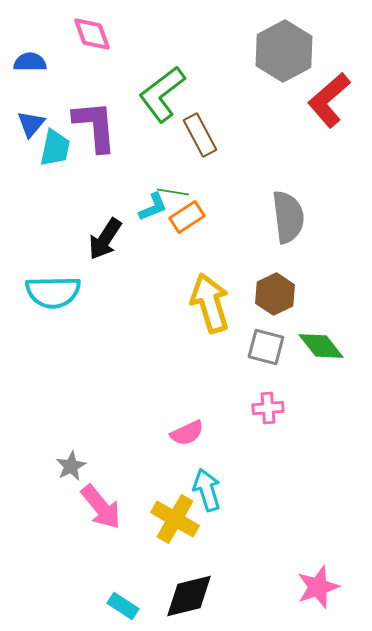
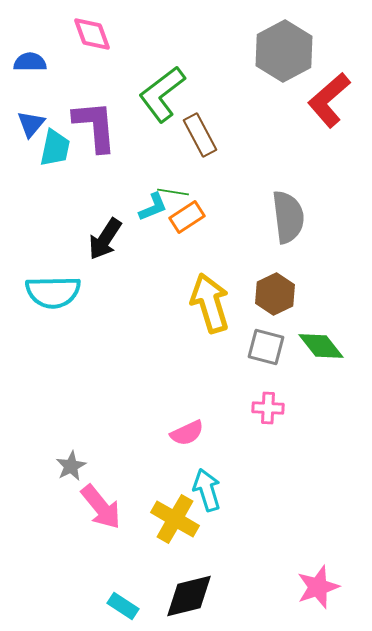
pink cross: rotated 8 degrees clockwise
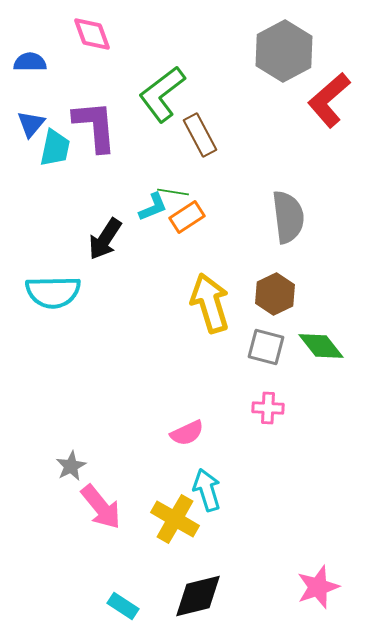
black diamond: moved 9 px right
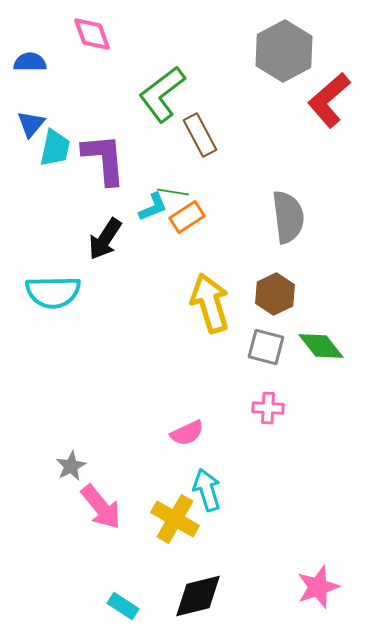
purple L-shape: moved 9 px right, 33 px down
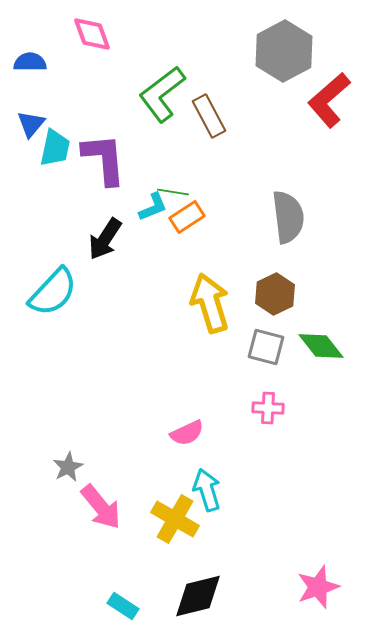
brown rectangle: moved 9 px right, 19 px up
cyan semicircle: rotated 46 degrees counterclockwise
gray star: moved 3 px left, 1 px down
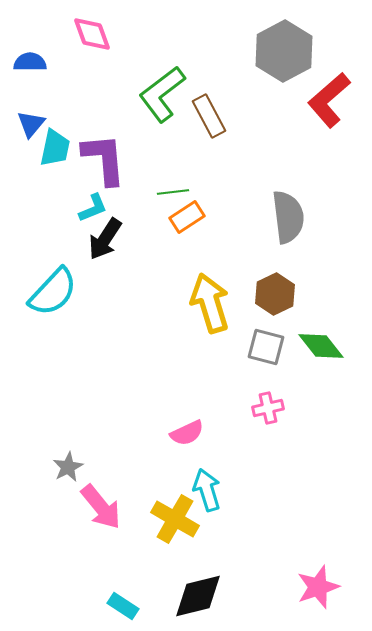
green line: rotated 16 degrees counterclockwise
cyan L-shape: moved 60 px left, 1 px down
pink cross: rotated 16 degrees counterclockwise
